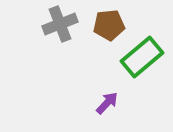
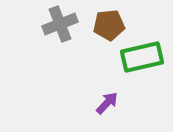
green rectangle: rotated 27 degrees clockwise
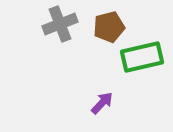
brown pentagon: moved 2 px down; rotated 8 degrees counterclockwise
purple arrow: moved 5 px left
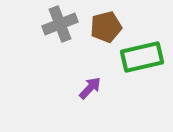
brown pentagon: moved 3 px left
purple arrow: moved 12 px left, 15 px up
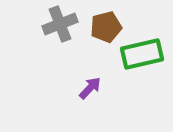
green rectangle: moved 3 px up
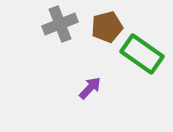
brown pentagon: moved 1 px right
green rectangle: rotated 48 degrees clockwise
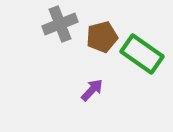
brown pentagon: moved 5 px left, 10 px down
purple arrow: moved 2 px right, 2 px down
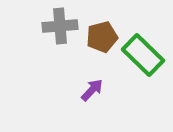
gray cross: moved 2 px down; rotated 16 degrees clockwise
green rectangle: moved 1 px right, 1 px down; rotated 9 degrees clockwise
